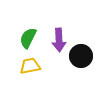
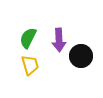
yellow trapezoid: moved 1 px up; rotated 85 degrees clockwise
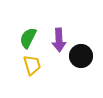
yellow trapezoid: moved 2 px right
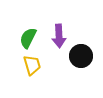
purple arrow: moved 4 px up
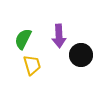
green semicircle: moved 5 px left, 1 px down
black circle: moved 1 px up
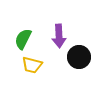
black circle: moved 2 px left, 2 px down
yellow trapezoid: rotated 120 degrees clockwise
